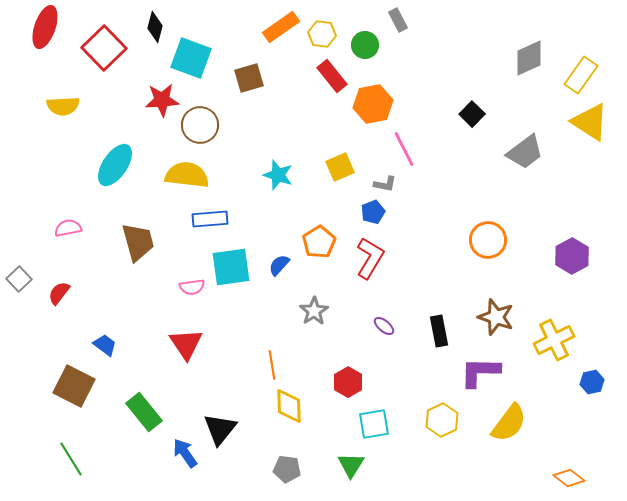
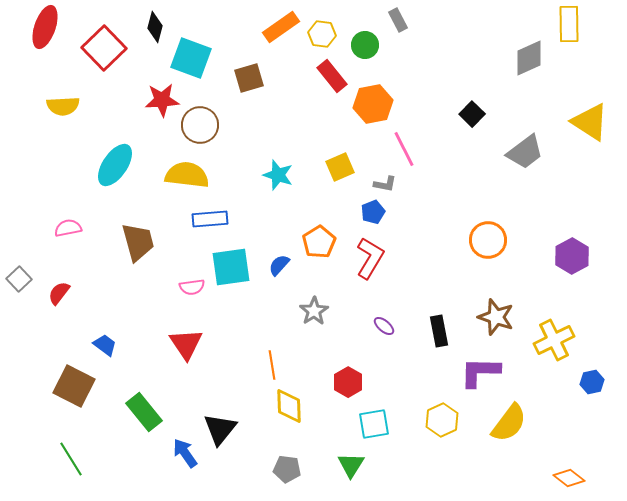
yellow rectangle at (581, 75): moved 12 px left, 51 px up; rotated 36 degrees counterclockwise
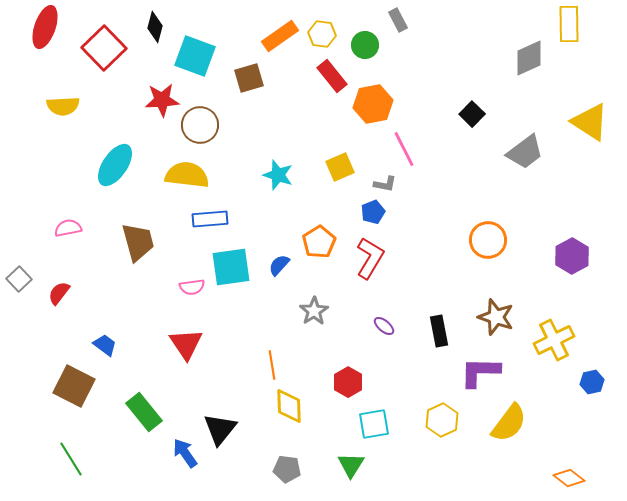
orange rectangle at (281, 27): moved 1 px left, 9 px down
cyan square at (191, 58): moved 4 px right, 2 px up
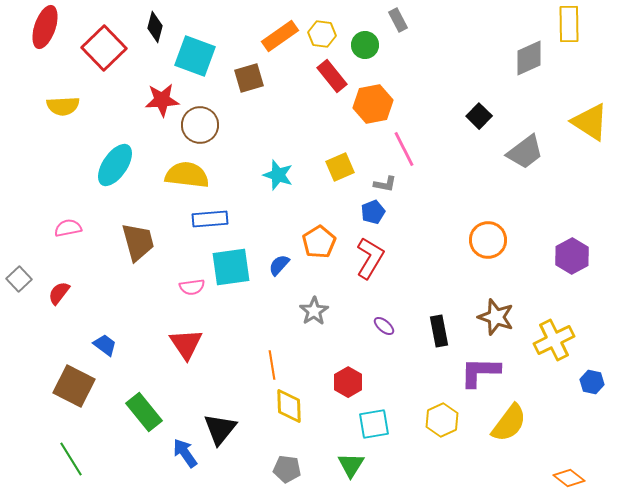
black square at (472, 114): moved 7 px right, 2 px down
blue hexagon at (592, 382): rotated 25 degrees clockwise
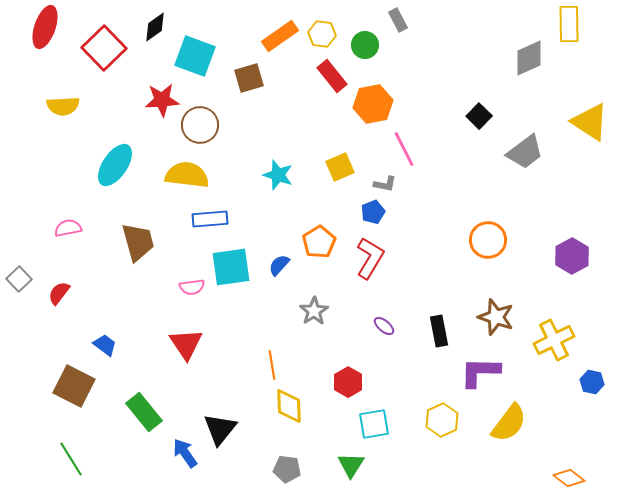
black diamond at (155, 27): rotated 40 degrees clockwise
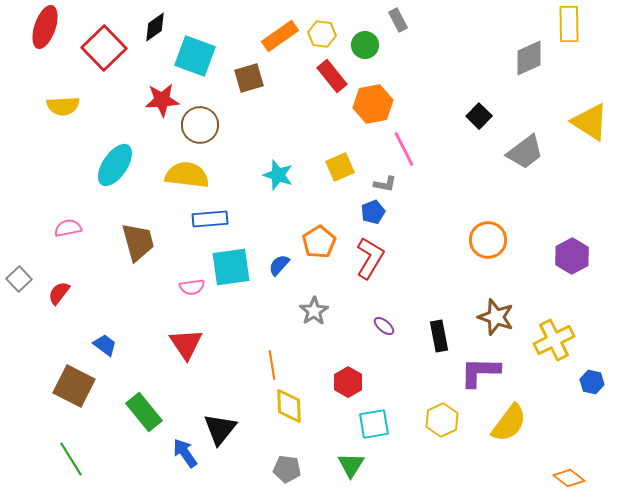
black rectangle at (439, 331): moved 5 px down
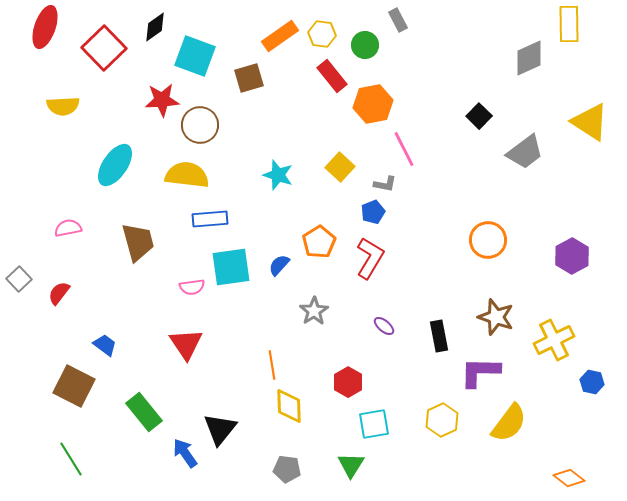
yellow square at (340, 167): rotated 24 degrees counterclockwise
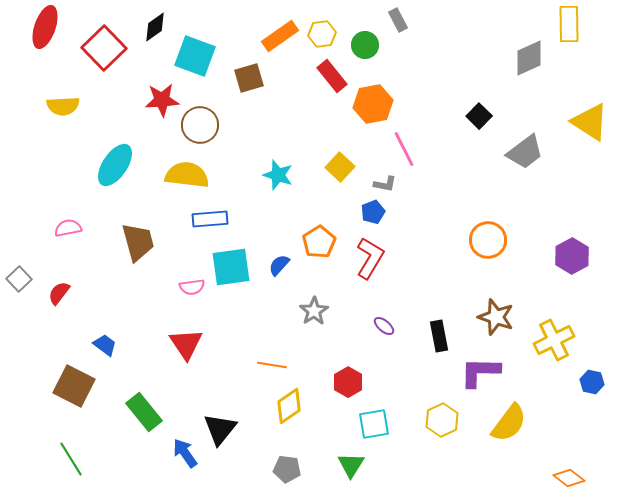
yellow hexagon at (322, 34): rotated 16 degrees counterclockwise
orange line at (272, 365): rotated 72 degrees counterclockwise
yellow diamond at (289, 406): rotated 57 degrees clockwise
